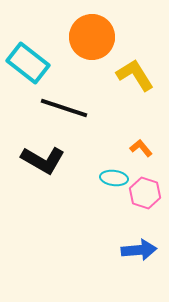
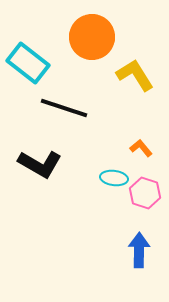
black L-shape: moved 3 px left, 4 px down
blue arrow: rotated 84 degrees counterclockwise
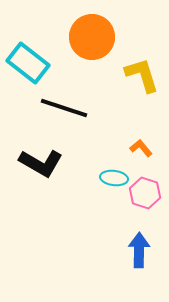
yellow L-shape: moved 7 px right; rotated 15 degrees clockwise
black L-shape: moved 1 px right, 1 px up
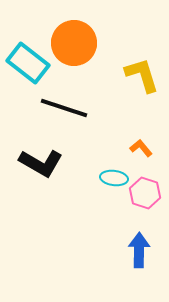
orange circle: moved 18 px left, 6 px down
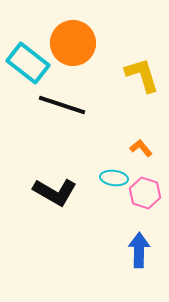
orange circle: moved 1 px left
black line: moved 2 px left, 3 px up
black L-shape: moved 14 px right, 29 px down
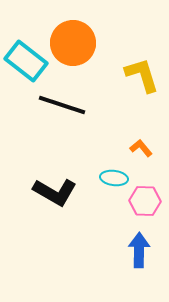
cyan rectangle: moved 2 px left, 2 px up
pink hexagon: moved 8 px down; rotated 16 degrees counterclockwise
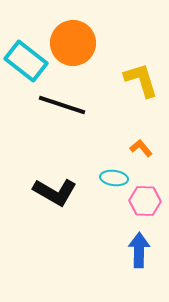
yellow L-shape: moved 1 px left, 5 px down
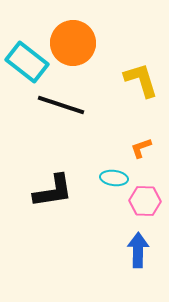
cyan rectangle: moved 1 px right, 1 px down
black line: moved 1 px left
orange L-shape: rotated 70 degrees counterclockwise
black L-shape: moved 2 px left, 1 px up; rotated 39 degrees counterclockwise
blue arrow: moved 1 px left
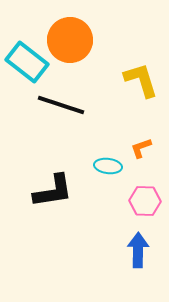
orange circle: moved 3 px left, 3 px up
cyan ellipse: moved 6 px left, 12 px up
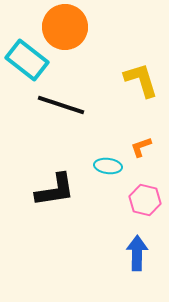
orange circle: moved 5 px left, 13 px up
cyan rectangle: moved 2 px up
orange L-shape: moved 1 px up
black L-shape: moved 2 px right, 1 px up
pink hexagon: moved 1 px up; rotated 12 degrees clockwise
blue arrow: moved 1 px left, 3 px down
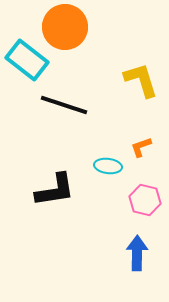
black line: moved 3 px right
